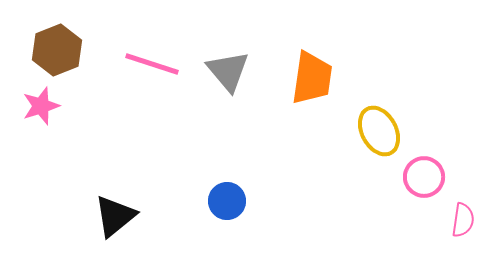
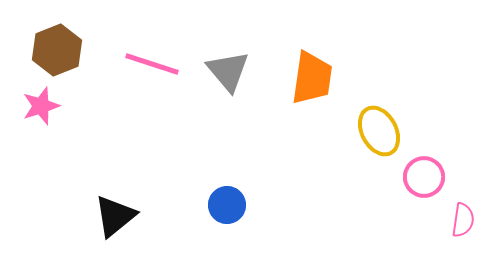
blue circle: moved 4 px down
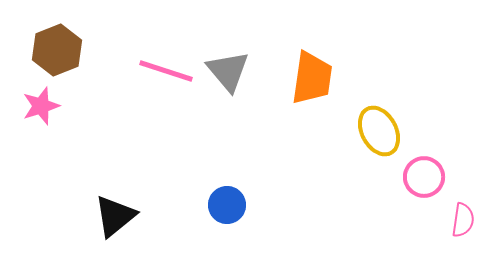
pink line: moved 14 px right, 7 px down
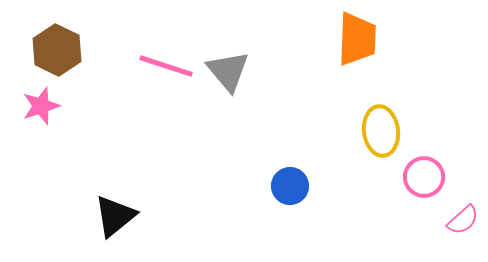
brown hexagon: rotated 12 degrees counterclockwise
pink line: moved 5 px up
orange trapezoid: moved 45 px right, 39 px up; rotated 6 degrees counterclockwise
yellow ellipse: moved 2 px right; rotated 21 degrees clockwise
blue circle: moved 63 px right, 19 px up
pink semicircle: rotated 40 degrees clockwise
